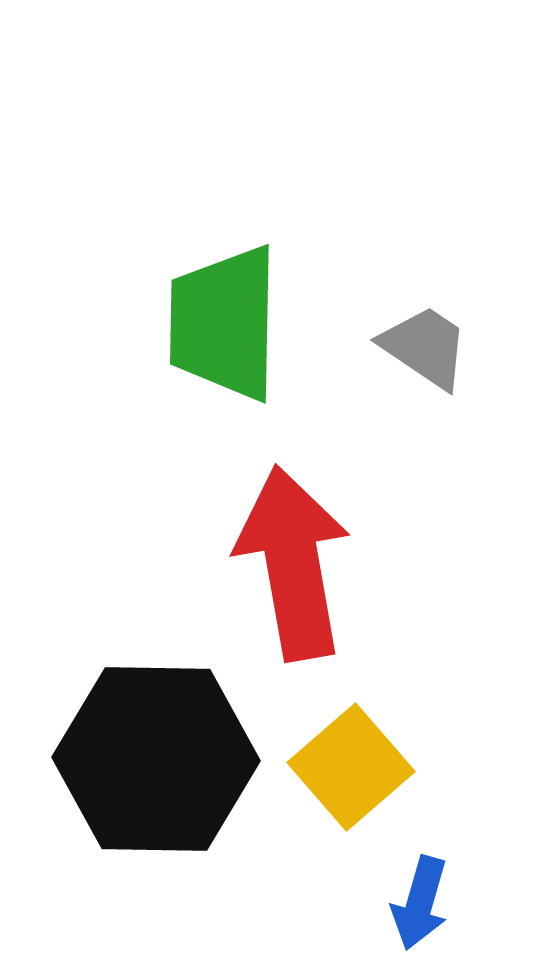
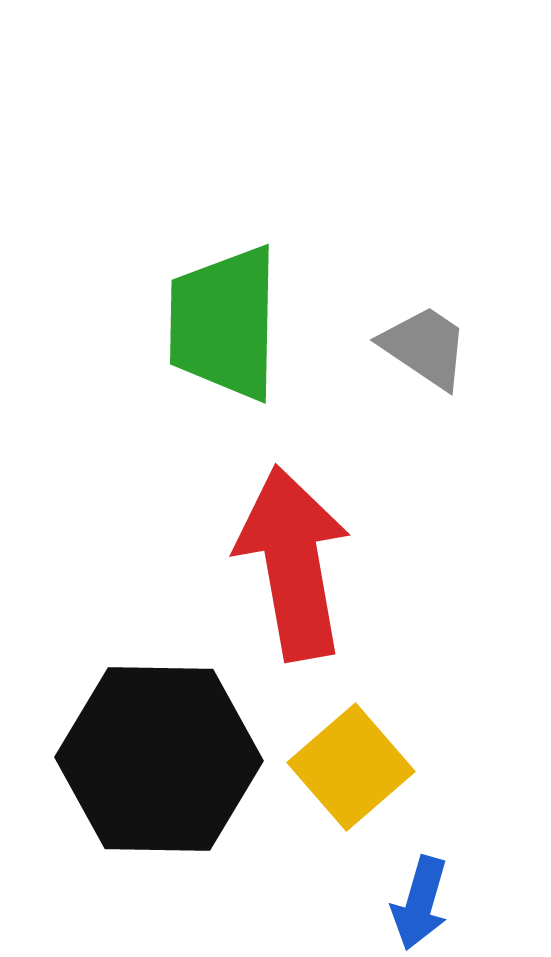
black hexagon: moved 3 px right
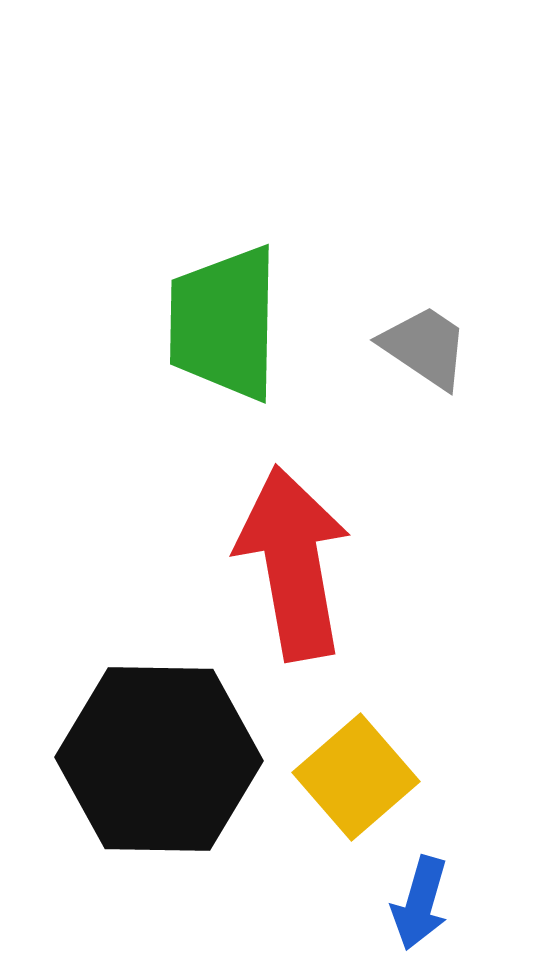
yellow square: moved 5 px right, 10 px down
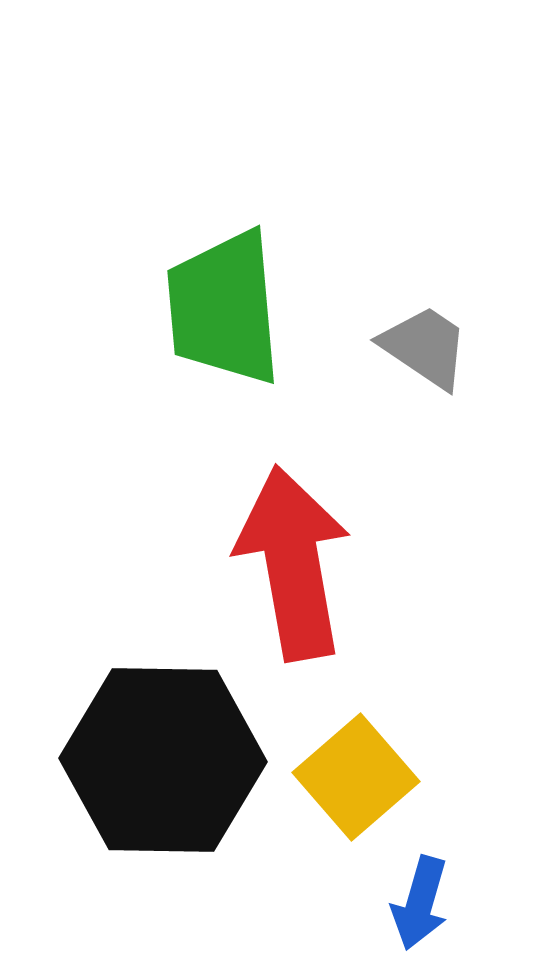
green trapezoid: moved 15 px up; rotated 6 degrees counterclockwise
black hexagon: moved 4 px right, 1 px down
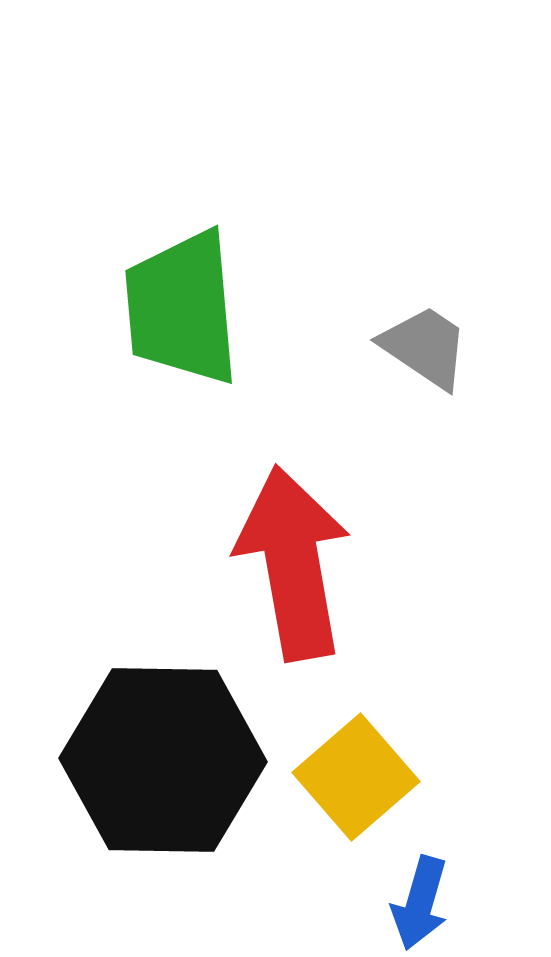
green trapezoid: moved 42 px left
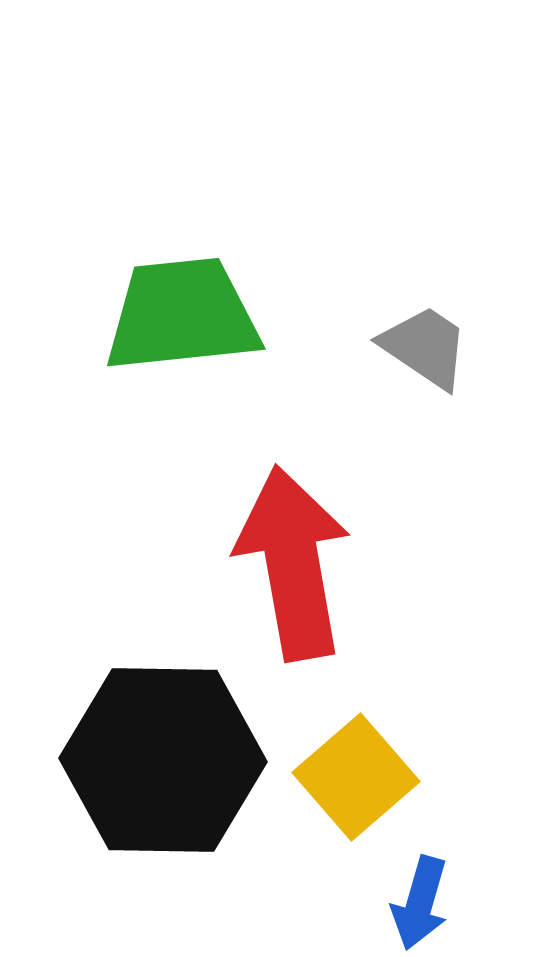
green trapezoid: moved 7 px down; rotated 89 degrees clockwise
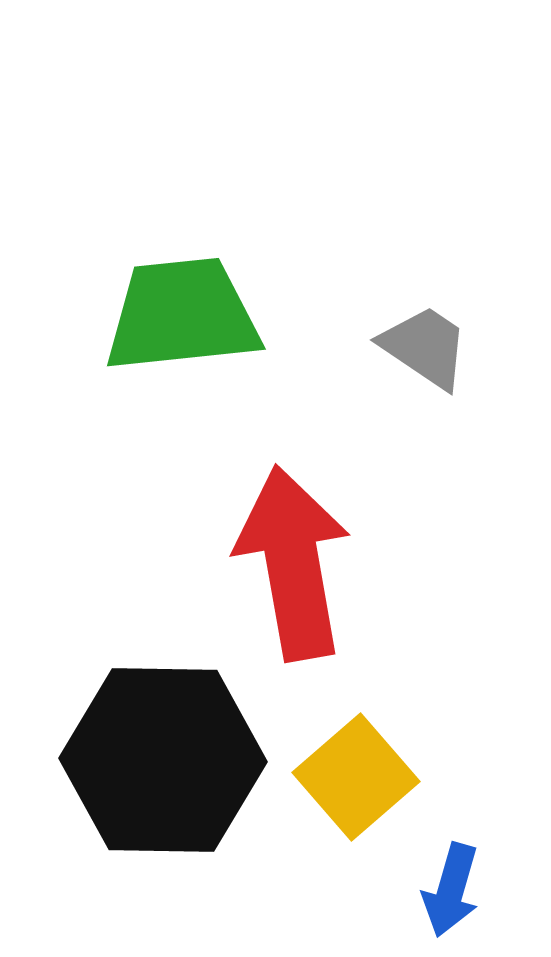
blue arrow: moved 31 px right, 13 px up
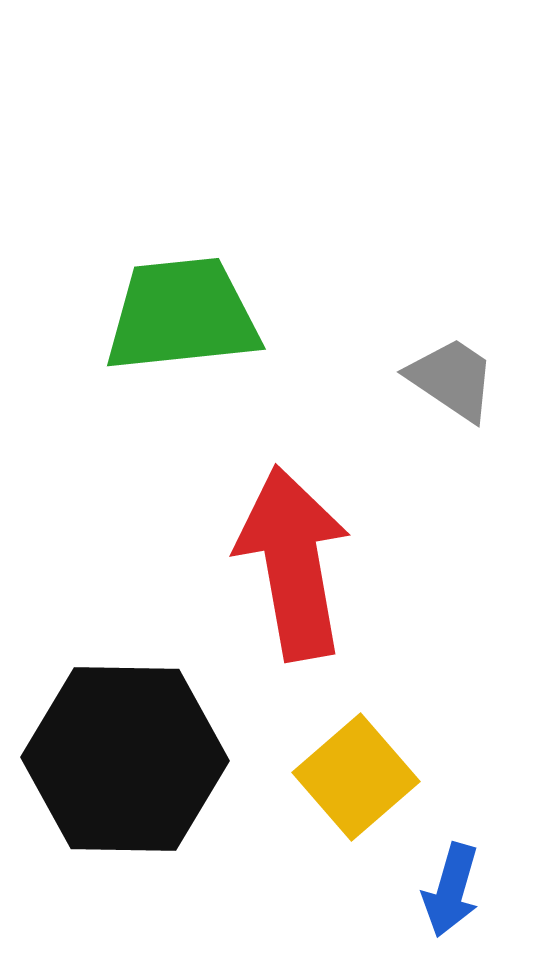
gray trapezoid: moved 27 px right, 32 px down
black hexagon: moved 38 px left, 1 px up
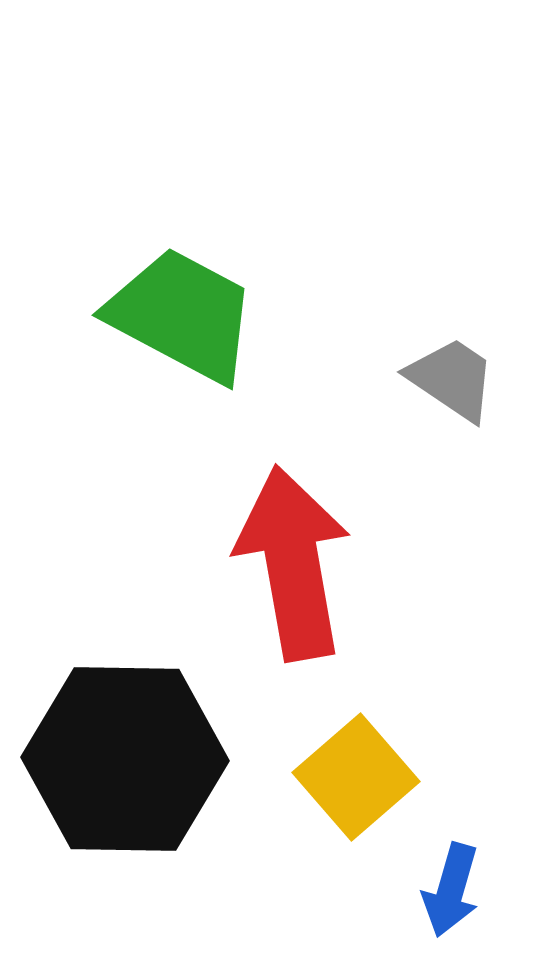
green trapezoid: rotated 34 degrees clockwise
